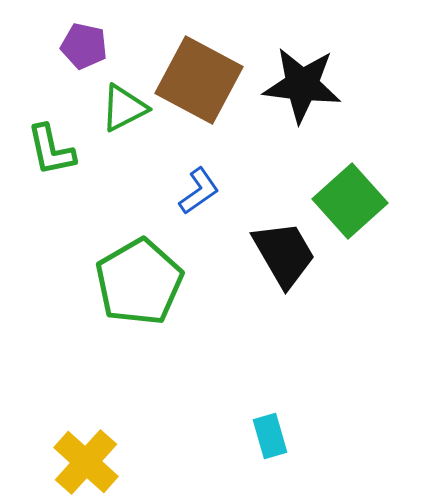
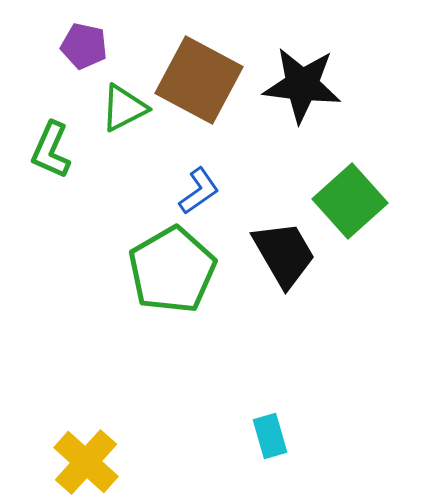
green L-shape: rotated 36 degrees clockwise
green pentagon: moved 33 px right, 12 px up
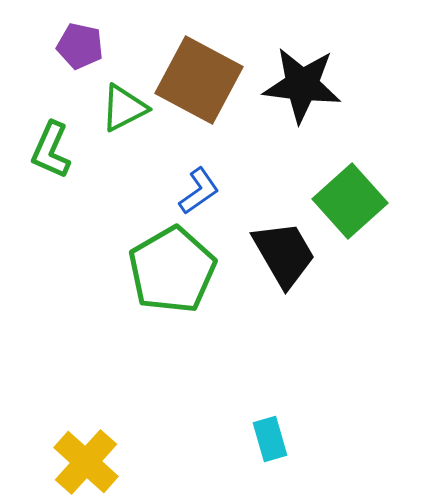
purple pentagon: moved 4 px left
cyan rectangle: moved 3 px down
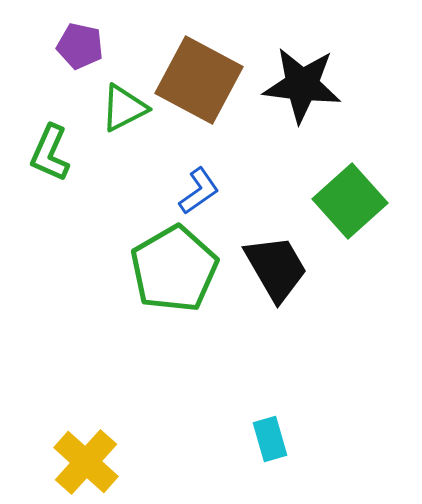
green L-shape: moved 1 px left, 3 px down
black trapezoid: moved 8 px left, 14 px down
green pentagon: moved 2 px right, 1 px up
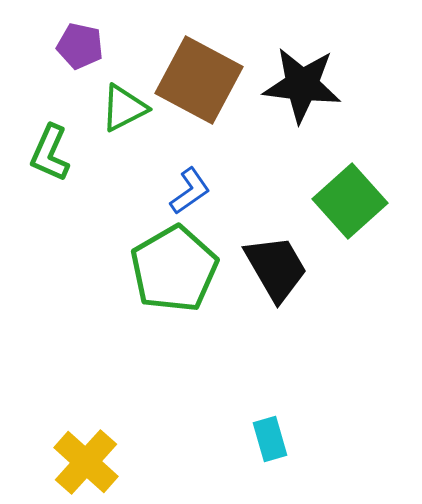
blue L-shape: moved 9 px left
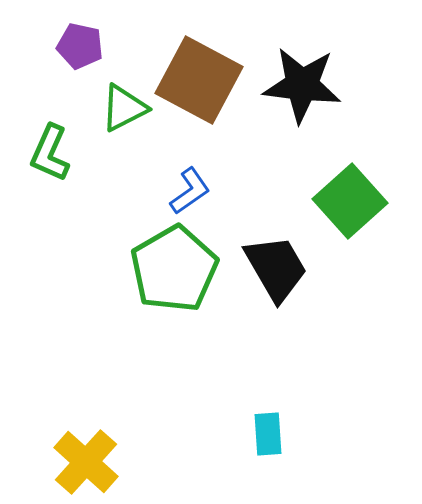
cyan rectangle: moved 2 px left, 5 px up; rotated 12 degrees clockwise
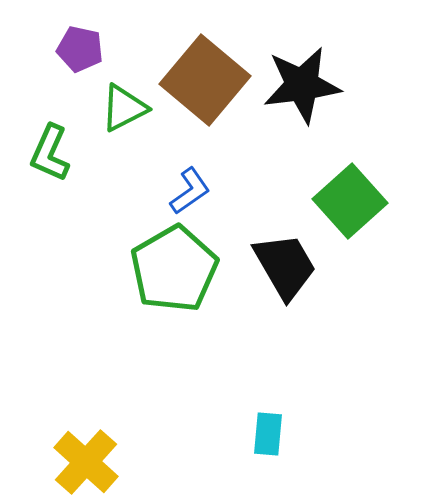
purple pentagon: moved 3 px down
brown square: moved 6 px right; rotated 12 degrees clockwise
black star: rotated 14 degrees counterclockwise
black trapezoid: moved 9 px right, 2 px up
cyan rectangle: rotated 9 degrees clockwise
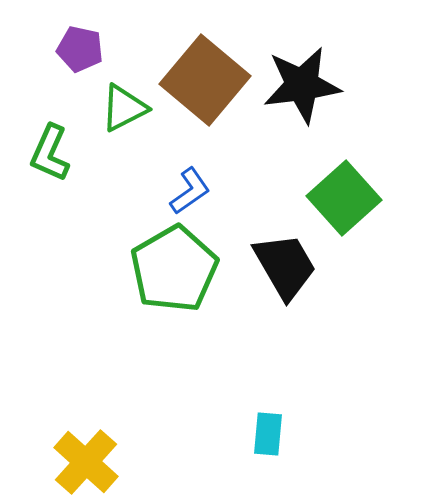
green square: moved 6 px left, 3 px up
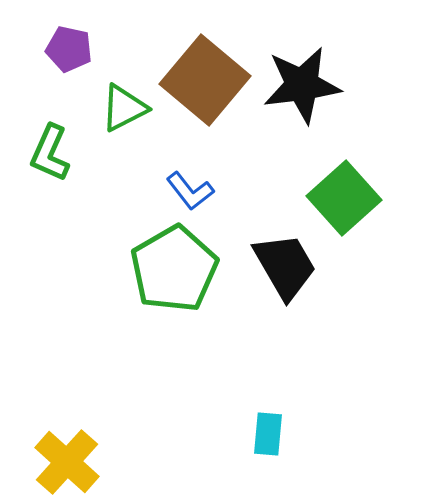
purple pentagon: moved 11 px left
blue L-shape: rotated 87 degrees clockwise
yellow cross: moved 19 px left
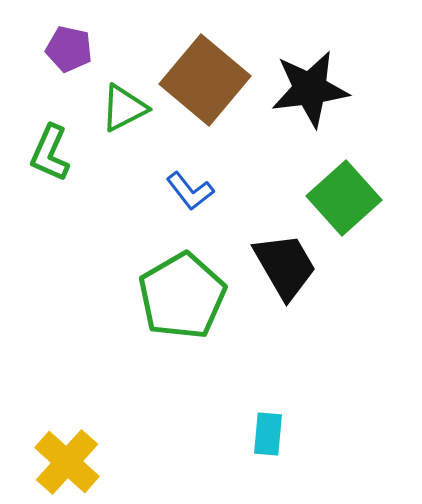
black star: moved 8 px right, 4 px down
green pentagon: moved 8 px right, 27 px down
